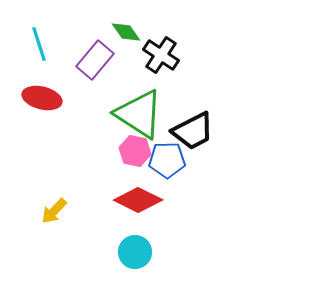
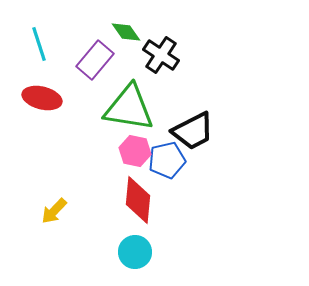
green triangle: moved 10 px left, 6 px up; rotated 24 degrees counterclockwise
blue pentagon: rotated 12 degrees counterclockwise
red diamond: rotated 69 degrees clockwise
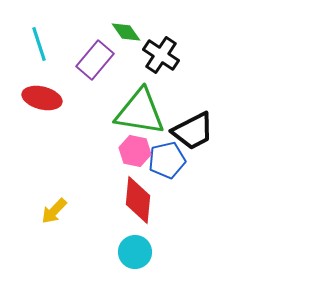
green triangle: moved 11 px right, 4 px down
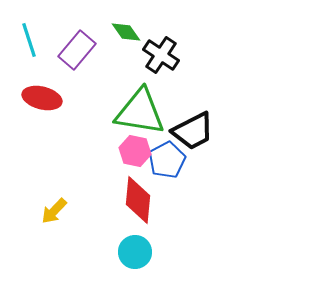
cyan line: moved 10 px left, 4 px up
purple rectangle: moved 18 px left, 10 px up
blue pentagon: rotated 15 degrees counterclockwise
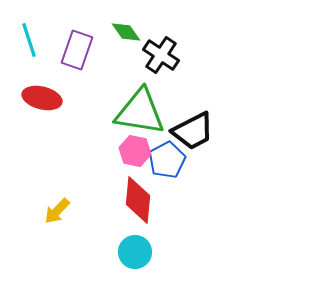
purple rectangle: rotated 21 degrees counterclockwise
yellow arrow: moved 3 px right
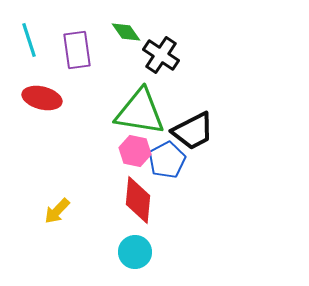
purple rectangle: rotated 27 degrees counterclockwise
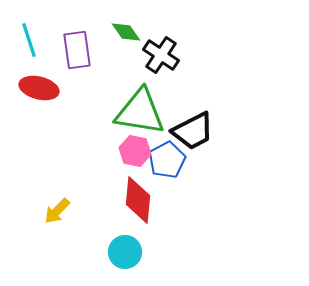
red ellipse: moved 3 px left, 10 px up
cyan circle: moved 10 px left
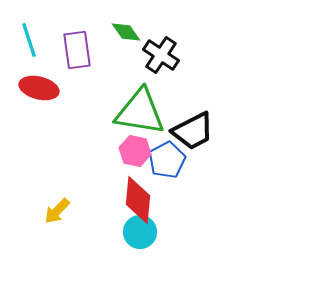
cyan circle: moved 15 px right, 20 px up
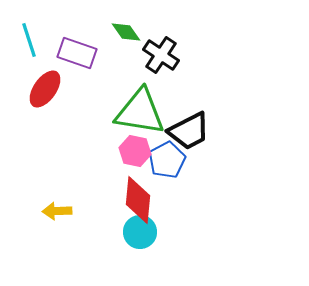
purple rectangle: moved 3 px down; rotated 63 degrees counterclockwise
red ellipse: moved 6 px right, 1 px down; rotated 69 degrees counterclockwise
black trapezoid: moved 4 px left
yellow arrow: rotated 44 degrees clockwise
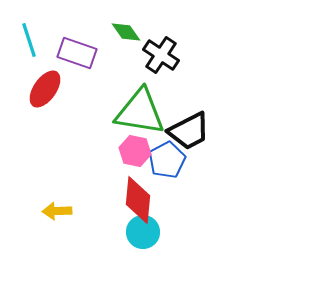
cyan circle: moved 3 px right
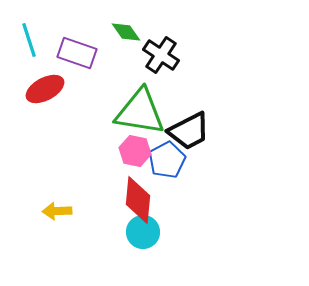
red ellipse: rotated 27 degrees clockwise
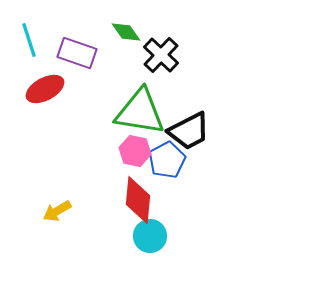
black cross: rotated 9 degrees clockwise
yellow arrow: rotated 28 degrees counterclockwise
cyan circle: moved 7 px right, 4 px down
